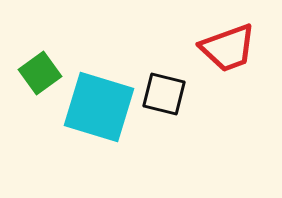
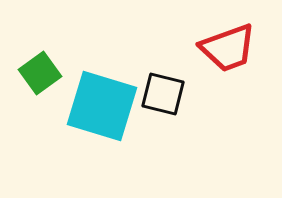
black square: moved 1 px left
cyan square: moved 3 px right, 1 px up
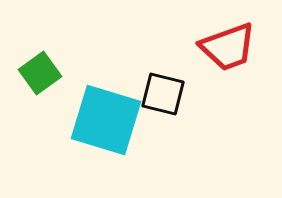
red trapezoid: moved 1 px up
cyan square: moved 4 px right, 14 px down
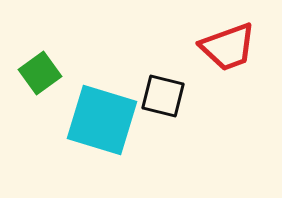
black square: moved 2 px down
cyan square: moved 4 px left
